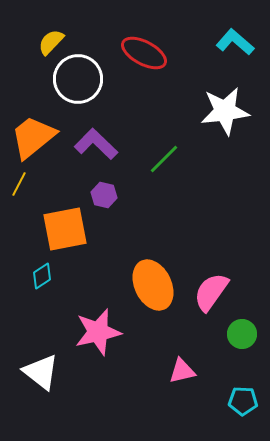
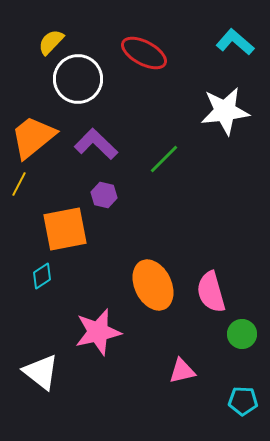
pink semicircle: rotated 51 degrees counterclockwise
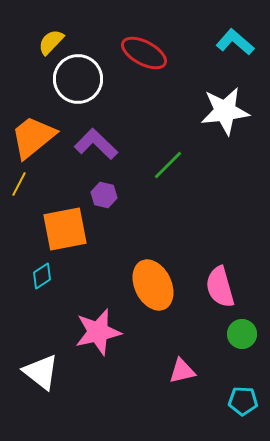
green line: moved 4 px right, 6 px down
pink semicircle: moved 9 px right, 5 px up
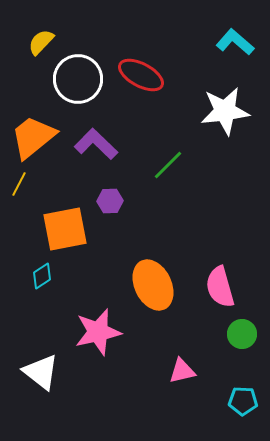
yellow semicircle: moved 10 px left
red ellipse: moved 3 px left, 22 px down
purple hexagon: moved 6 px right, 6 px down; rotated 15 degrees counterclockwise
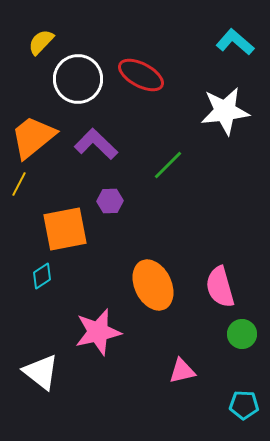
cyan pentagon: moved 1 px right, 4 px down
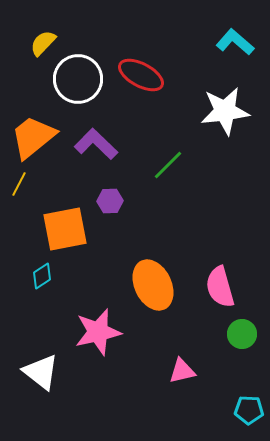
yellow semicircle: moved 2 px right, 1 px down
cyan pentagon: moved 5 px right, 5 px down
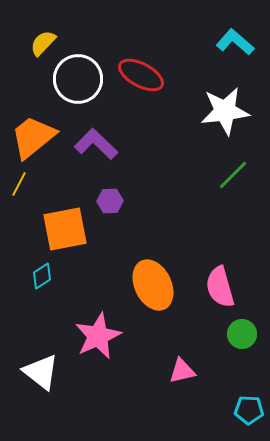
green line: moved 65 px right, 10 px down
pink star: moved 4 px down; rotated 12 degrees counterclockwise
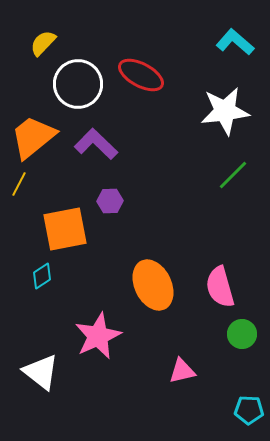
white circle: moved 5 px down
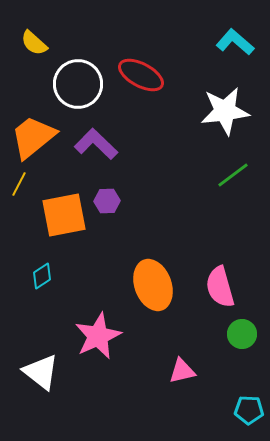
yellow semicircle: moved 9 px left; rotated 92 degrees counterclockwise
green line: rotated 8 degrees clockwise
purple hexagon: moved 3 px left
orange square: moved 1 px left, 14 px up
orange ellipse: rotated 6 degrees clockwise
